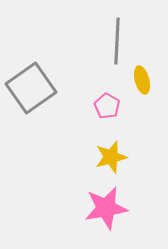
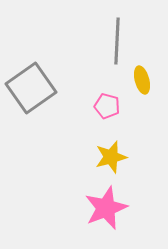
pink pentagon: rotated 15 degrees counterclockwise
pink star: rotated 12 degrees counterclockwise
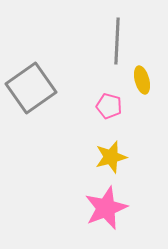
pink pentagon: moved 2 px right
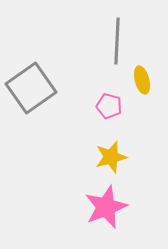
pink star: moved 1 px up
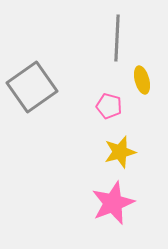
gray line: moved 3 px up
gray square: moved 1 px right, 1 px up
yellow star: moved 9 px right, 5 px up
pink star: moved 7 px right, 4 px up
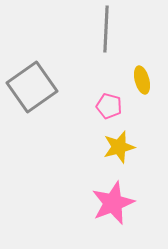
gray line: moved 11 px left, 9 px up
yellow star: moved 1 px left, 5 px up
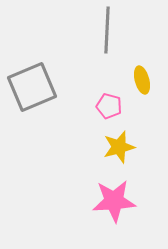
gray line: moved 1 px right, 1 px down
gray square: rotated 12 degrees clockwise
pink star: moved 1 px right, 2 px up; rotated 18 degrees clockwise
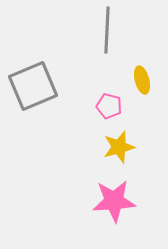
gray square: moved 1 px right, 1 px up
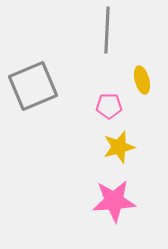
pink pentagon: rotated 15 degrees counterclockwise
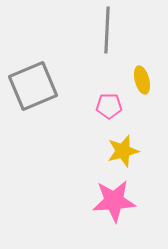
yellow star: moved 4 px right, 4 px down
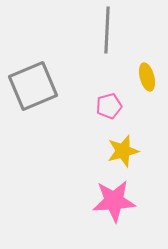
yellow ellipse: moved 5 px right, 3 px up
pink pentagon: rotated 15 degrees counterclockwise
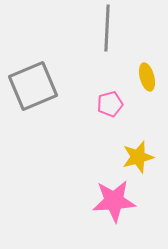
gray line: moved 2 px up
pink pentagon: moved 1 px right, 2 px up
yellow star: moved 15 px right, 6 px down
